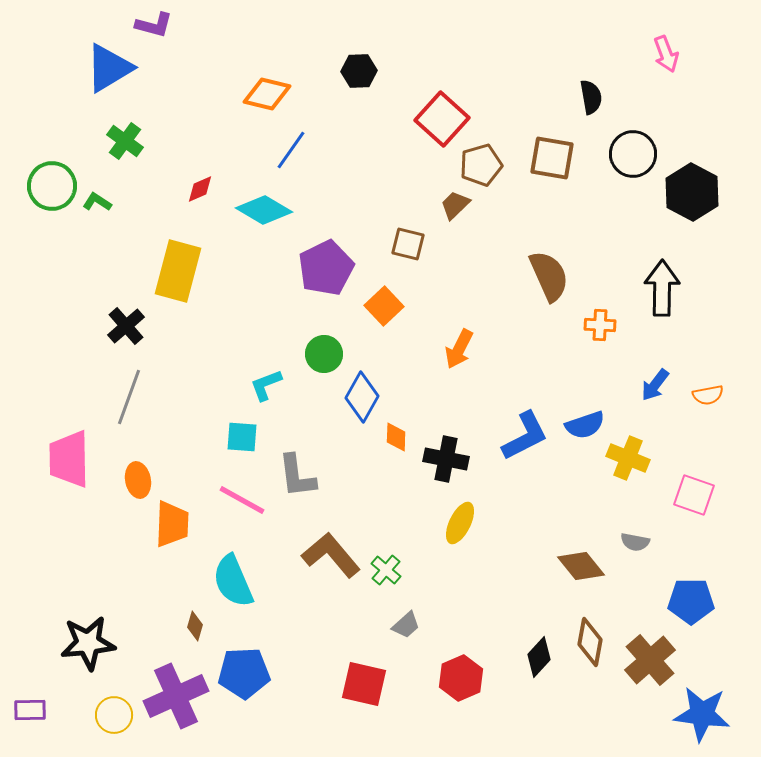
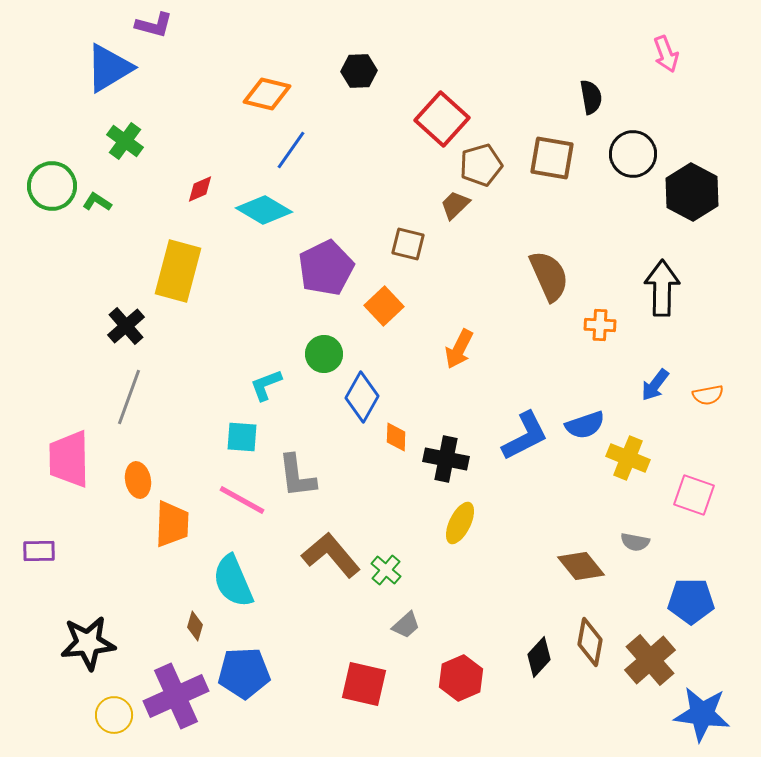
purple rectangle at (30, 710): moved 9 px right, 159 px up
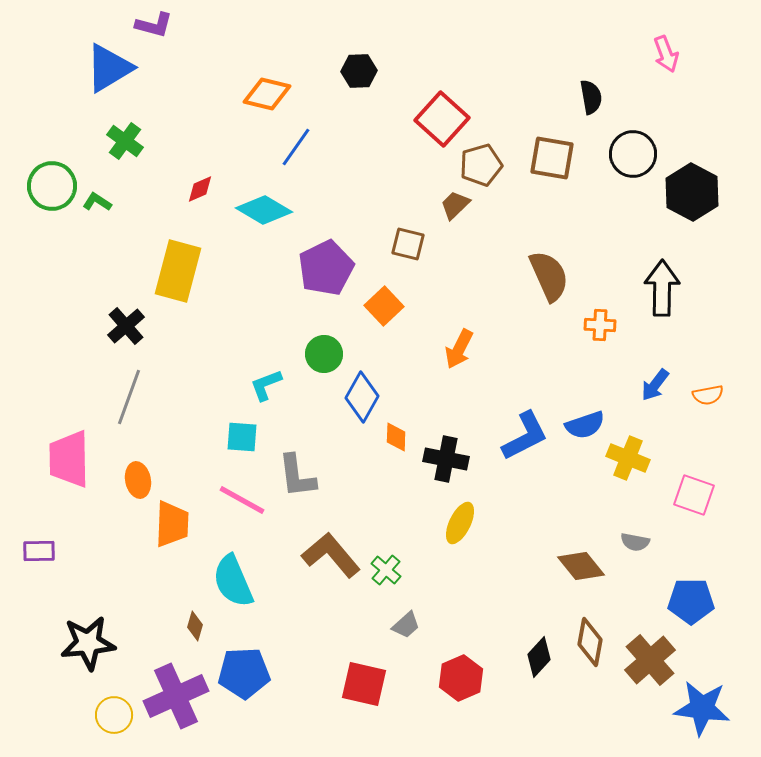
blue line at (291, 150): moved 5 px right, 3 px up
blue star at (702, 714): moved 6 px up
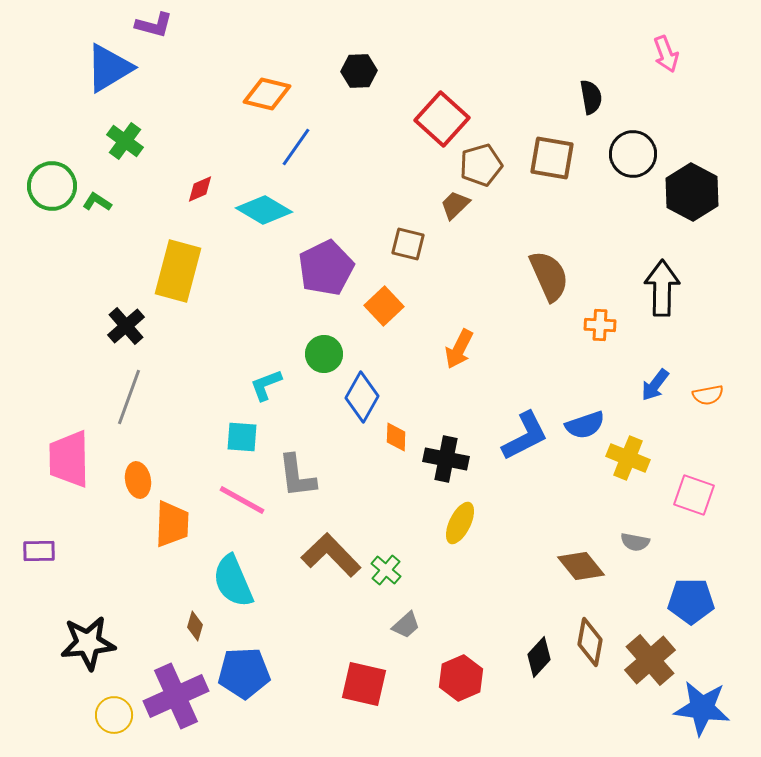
brown L-shape at (331, 555): rotated 4 degrees counterclockwise
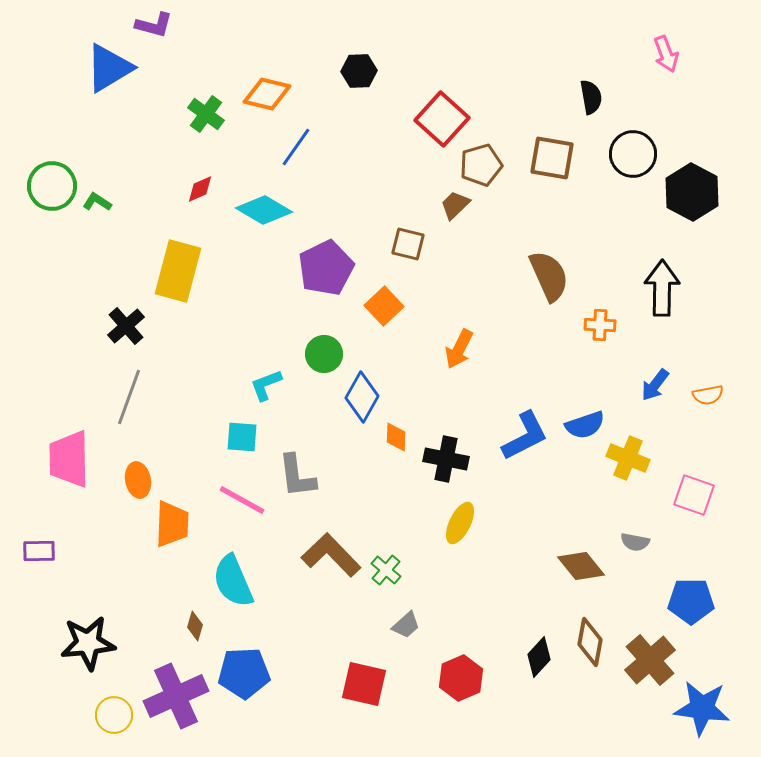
green cross at (125, 141): moved 81 px right, 27 px up
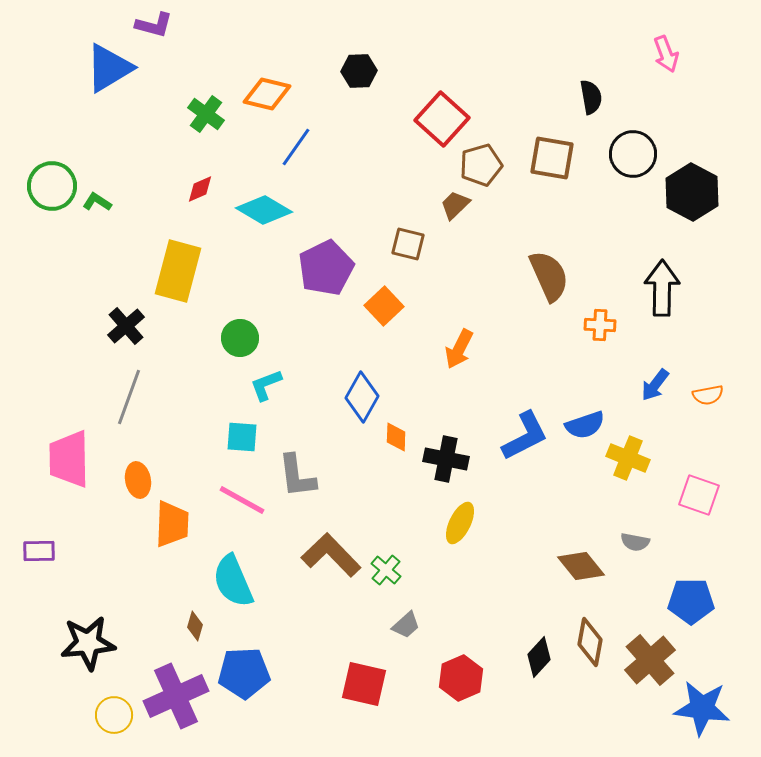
green circle at (324, 354): moved 84 px left, 16 px up
pink square at (694, 495): moved 5 px right
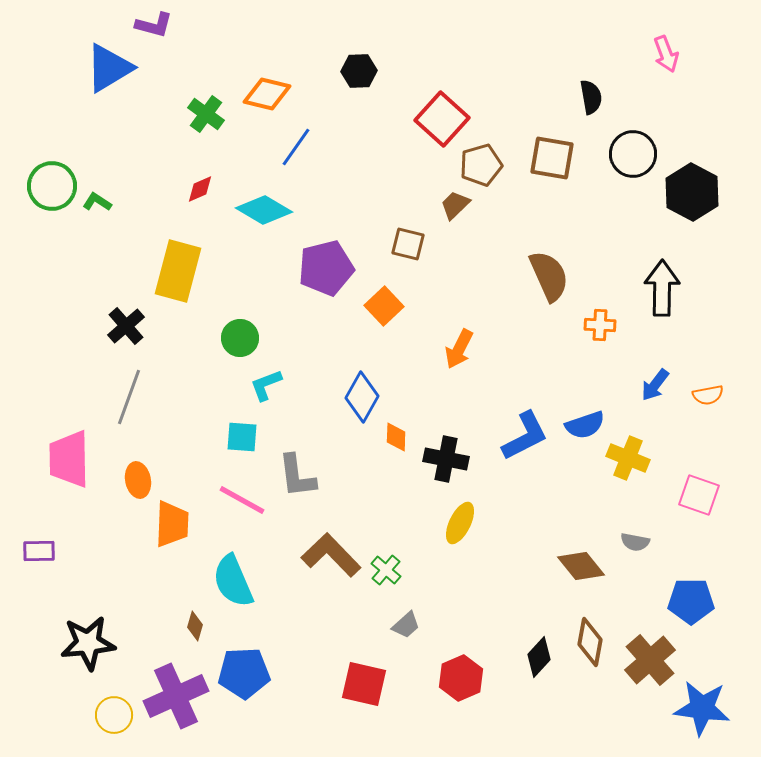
purple pentagon at (326, 268): rotated 12 degrees clockwise
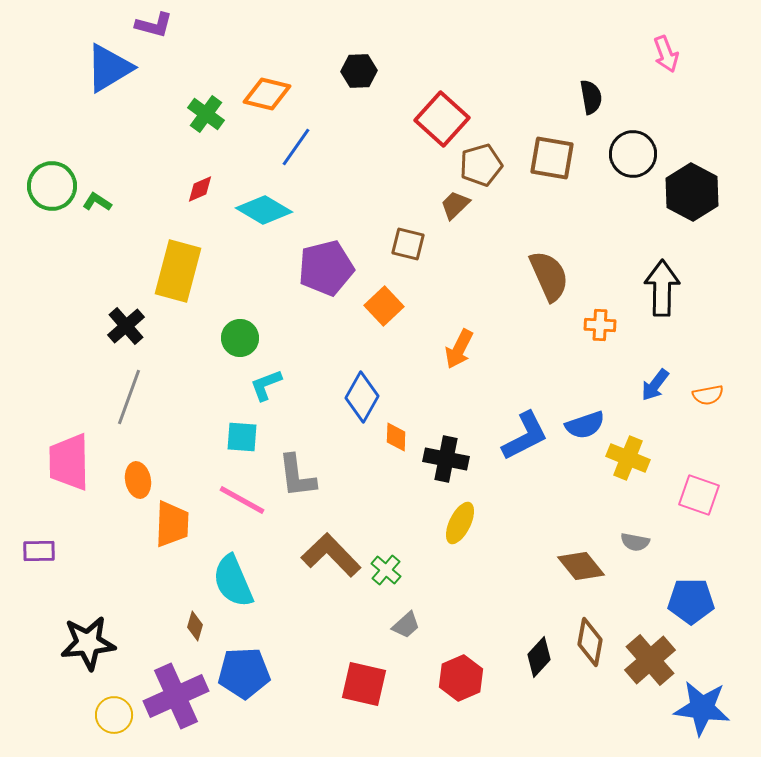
pink trapezoid at (69, 459): moved 3 px down
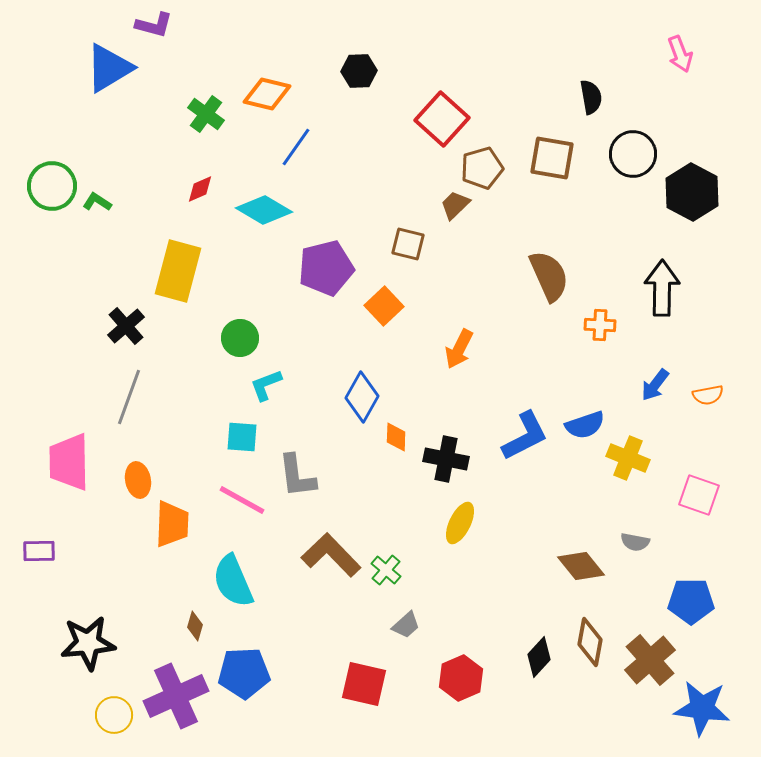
pink arrow at (666, 54): moved 14 px right
brown pentagon at (481, 165): moved 1 px right, 3 px down
